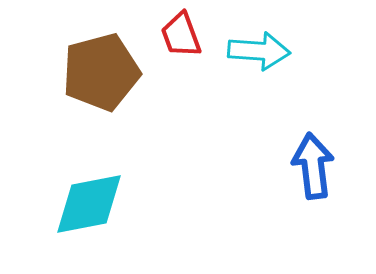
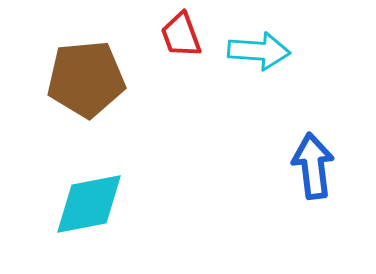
brown pentagon: moved 15 px left, 7 px down; rotated 10 degrees clockwise
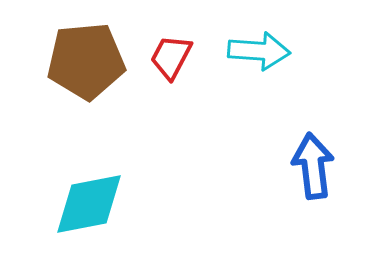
red trapezoid: moved 10 px left, 22 px down; rotated 48 degrees clockwise
brown pentagon: moved 18 px up
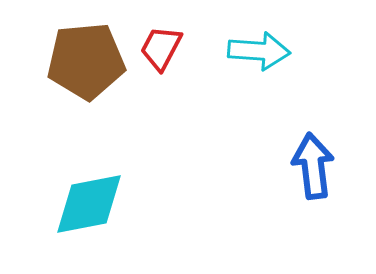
red trapezoid: moved 10 px left, 9 px up
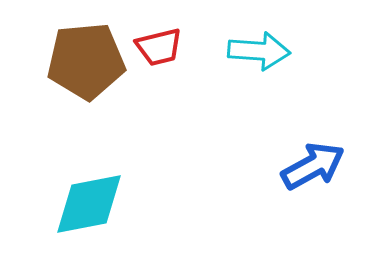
red trapezoid: moved 2 px left, 1 px up; rotated 132 degrees counterclockwise
blue arrow: rotated 68 degrees clockwise
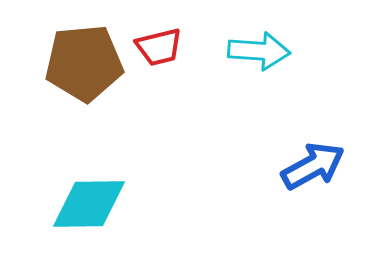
brown pentagon: moved 2 px left, 2 px down
cyan diamond: rotated 10 degrees clockwise
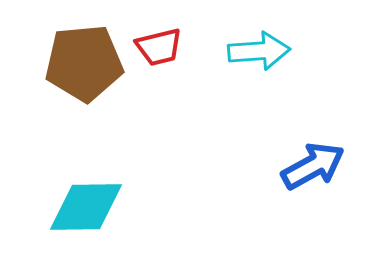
cyan arrow: rotated 8 degrees counterclockwise
cyan diamond: moved 3 px left, 3 px down
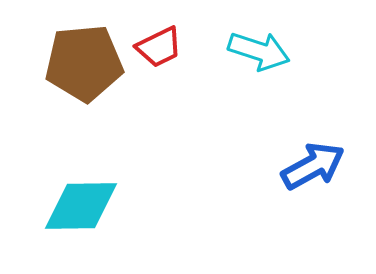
red trapezoid: rotated 12 degrees counterclockwise
cyan arrow: rotated 22 degrees clockwise
cyan diamond: moved 5 px left, 1 px up
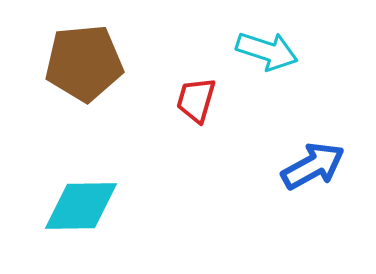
red trapezoid: moved 37 px right, 53 px down; rotated 132 degrees clockwise
cyan arrow: moved 8 px right
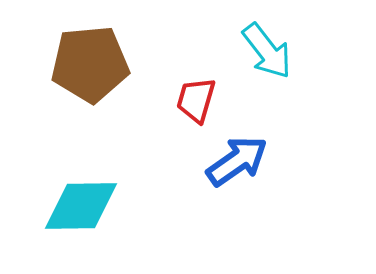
cyan arrow: rotated 34 degrees clockwise
brown pentagon: moved 6 px right, 1 px down
blue arrow: moved 76 px left, 5 px up; rotated 6 degrees counterclockwise
